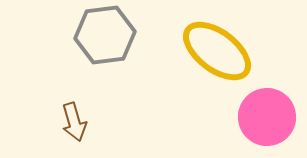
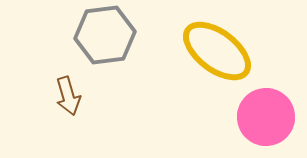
pink circle: moved 1 px left
brown arrow: moved 6 px left, 26 px up
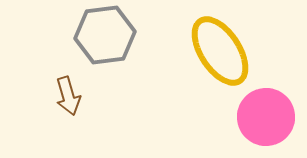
yellow ellipse: moved 3 px right; rotated 20 degrees clockwise
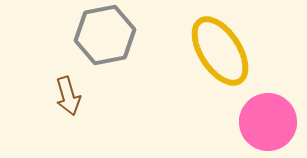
gray hexagon: rotated 4 degrees counterclockwise
pink circle: moved 2 px right, 5 px down
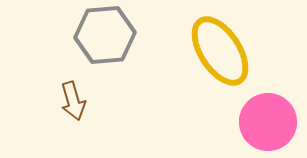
gray hexagon: rotated 6 degrees clockwise
brown arrow: moved 5 px right, 5 px down
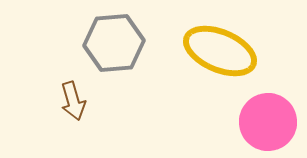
gray hexagon: moved 9 px right, 8 px down
yellow ellipse: rotated 34 degrees counterclockwise
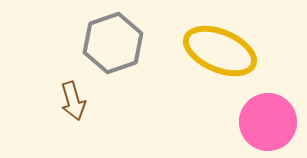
gray hexagon: moved 1 px left; rotated 14 degrees counterclockwise
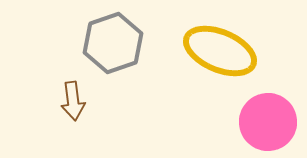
brown arrow: rotated 9 degrees clockwise
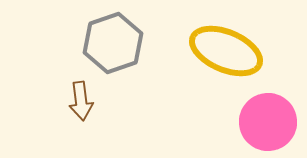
yellow ellipse: moved 6 px right
brown arrow: moved 8 px right
